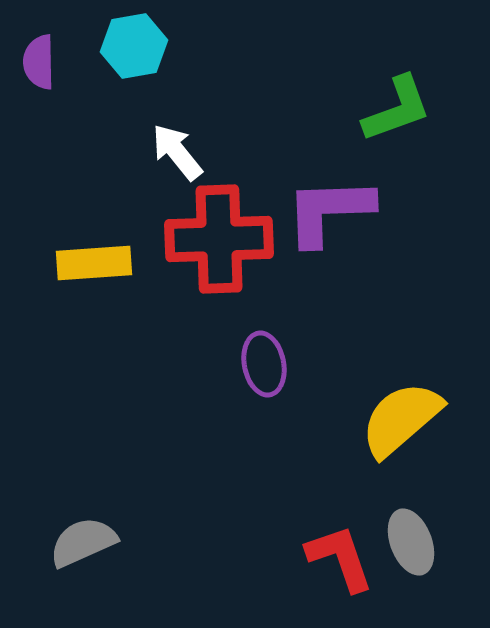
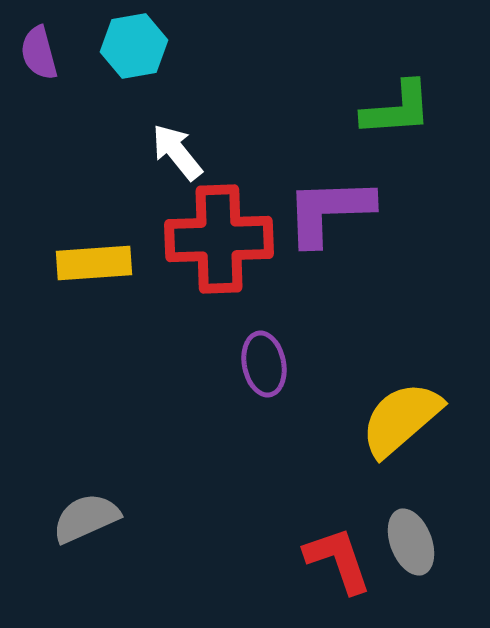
purple semicircle: moved 9 px up; rotated 14 degrees counterclockwise
green L-shape: rotated 16 degrees clockwise
gray semicircle: moved 3 px right, 24 px up
red L-shape: moved 2 px left, 2 px down
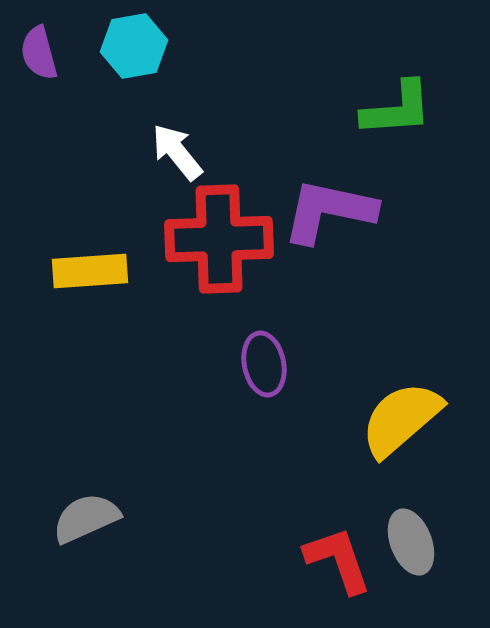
purple L-shape: rotated 14 degrees clockwise
yellow rectangle: moved 4 px left, 8 px down
